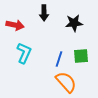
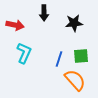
orange semicircle: moved 9 px right, 2 px up
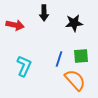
cyan L-shape: moved 13 px down
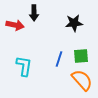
black arrow: moved 10 px left
cyan L-shape: rotated 15 degrees counterclockwise
orange semicircle: moved 7 px right
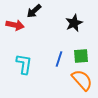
black arrow: moved 2 px up; rotated 49 degrees clockwise
black star: rotated 18 degrees counterclockwise
cyan L-shape: moved 2 px up
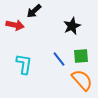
black star: moved 2 px left, 3 px down
blue line: rotated 56 degrees counterclockwise
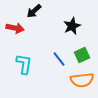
red arrow: moved 3 px down
green square: moved 1 px right, 1 px up; rotated 21 degrees counterclockwise
orange semicircle: rotated 125 degrees clockwise
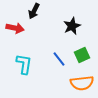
black arrow: rotated 21 degrees counterclockwise
orange semicircle: moved 3 px down
